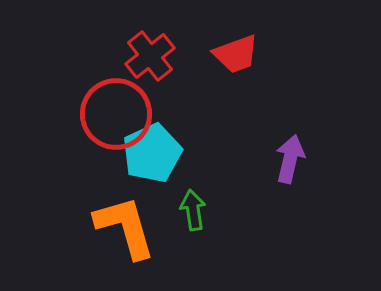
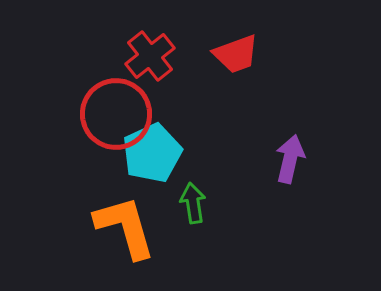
green arrow: moved 7 px up
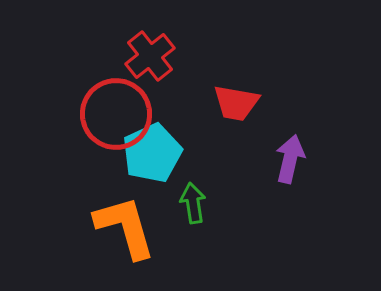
red trapezoid: moved 49 px down; rotated 30 degrees clockwise
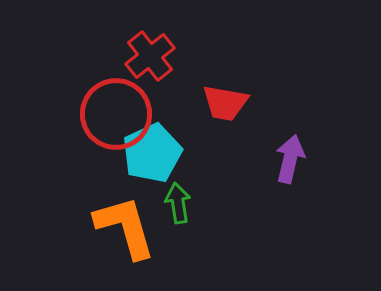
red trapezoid: moved 11 px left
green arrow: moved 15 px left
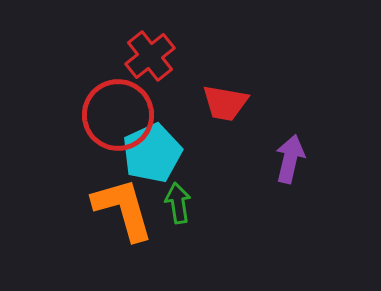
red circle: moved 2 px right, 1 px down
orange L-shape: moved 2 px left, 18 px up
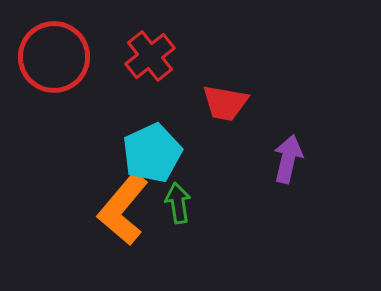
red circle: moved 64 px left, 58 px up
purple arrow: moved 2 px left
orange L-shape: rotated 124 degrees counterclockwise
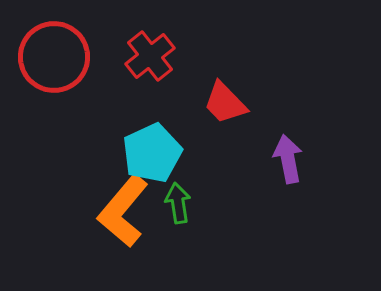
red trapezoid: rotated 36 degrees clockwise
purple arrow: rotated 24 degrees counterclockwise
orange L-shape: moved 2 px down
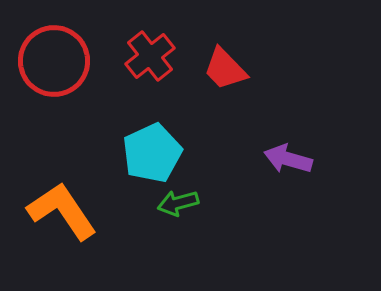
red circle: moved 4 px down
red trapezoid: moved 34 px up
purple arrow: rotated 63 degrees counterclockwise
green arrow: rotated 96 degrees counterclockwise
orange L-shape: moved 61 px left; rotated 106 degrees clockwise
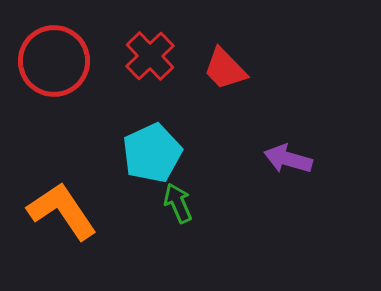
red cross: rotated 6 degrees counterclockwise
green arrow: rotated 81 degrees clockwise
